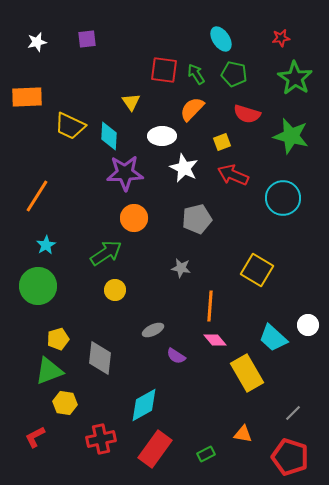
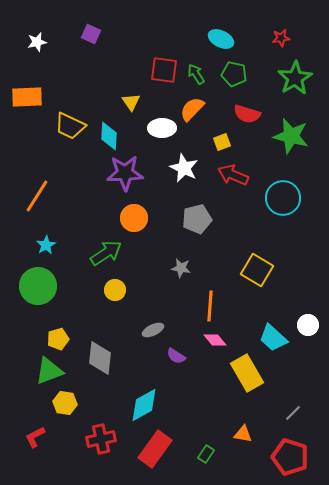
purple square at (87, 39): moved 4 px right, 5 px up; rotated 30 degrees clockwise
cyan ellipse at (221, 39): rotated 30 degrees counterclockwise
green star at (295, 78): rotated 8 degrees clockwise
white ellipse at (162, 136): moved 8 px up
green rectangle at (206, 454): rotated 30 degrees counterclockwise
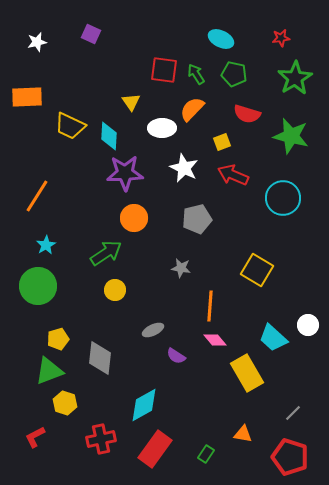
yellow hexagon at (65, 403): rotated 10 degrees clockwise
